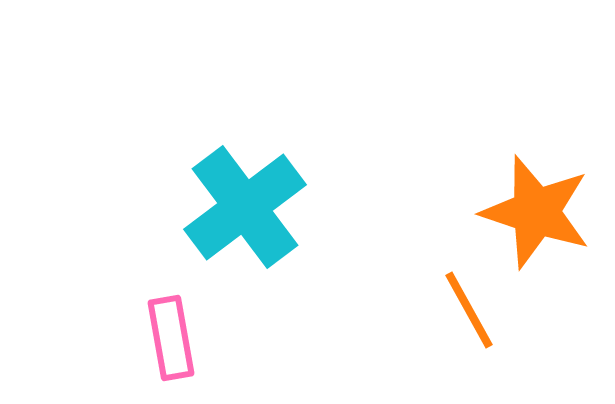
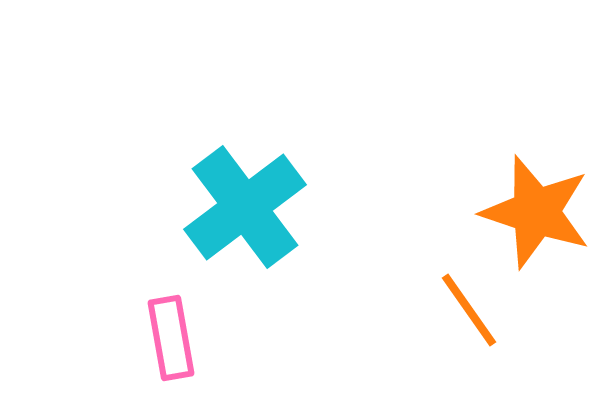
orange line: rotated 6 degrees counterclockwise
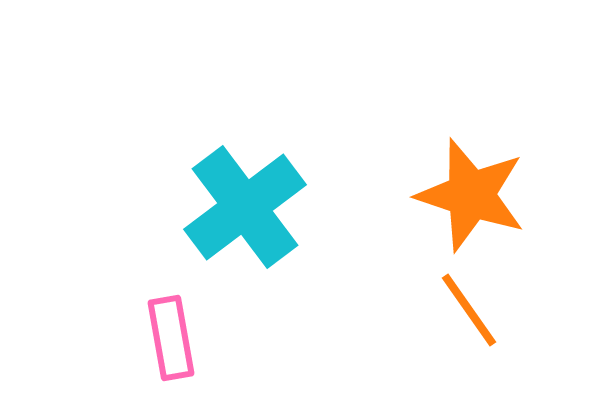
orange star: moved 65 px left, 17 px up
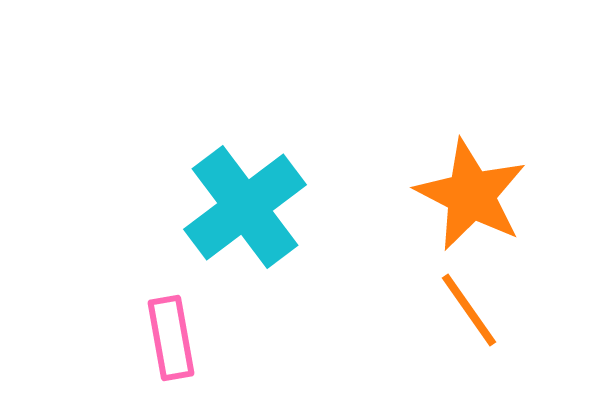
orange star: rotated 9 degrees clockwise
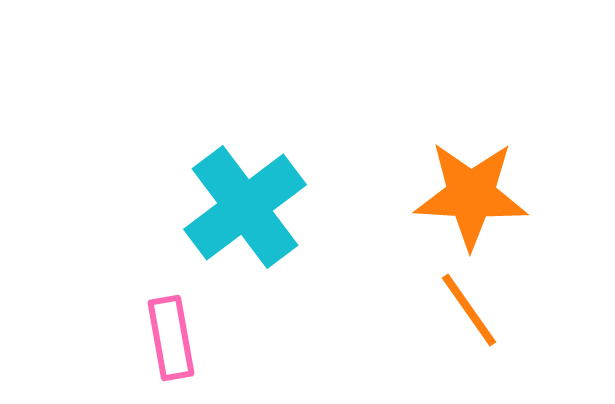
orange star: rotated 24 degrees counterclockwise
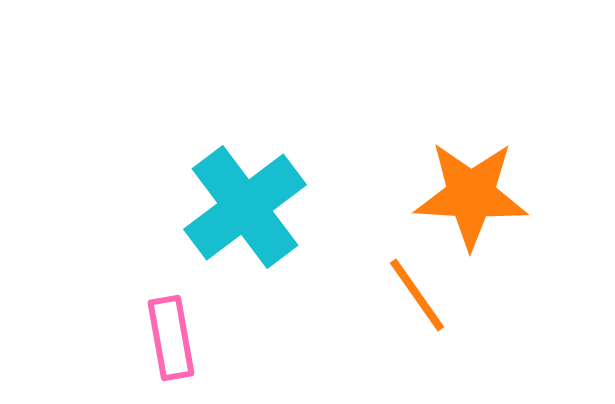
orange line: moved 52 px left, 15 px up
